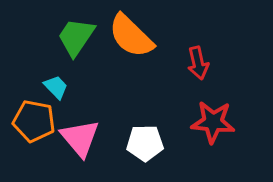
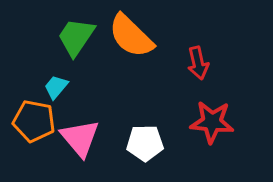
cyan trapezoid: rotated 96 degrees counterclockwise
red star: moved 1 px left
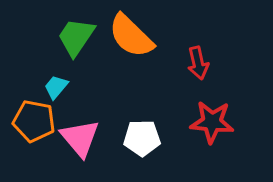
white pentagon: moved 3 px left, 5 px up
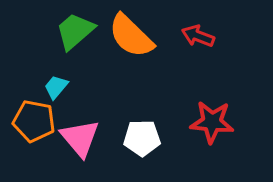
green trapezoid: moved 1 px left, 6 px up; rotated 15 degrees clockwise
red arrow: moved 27 px up; rotated 124 degrees clockwise
